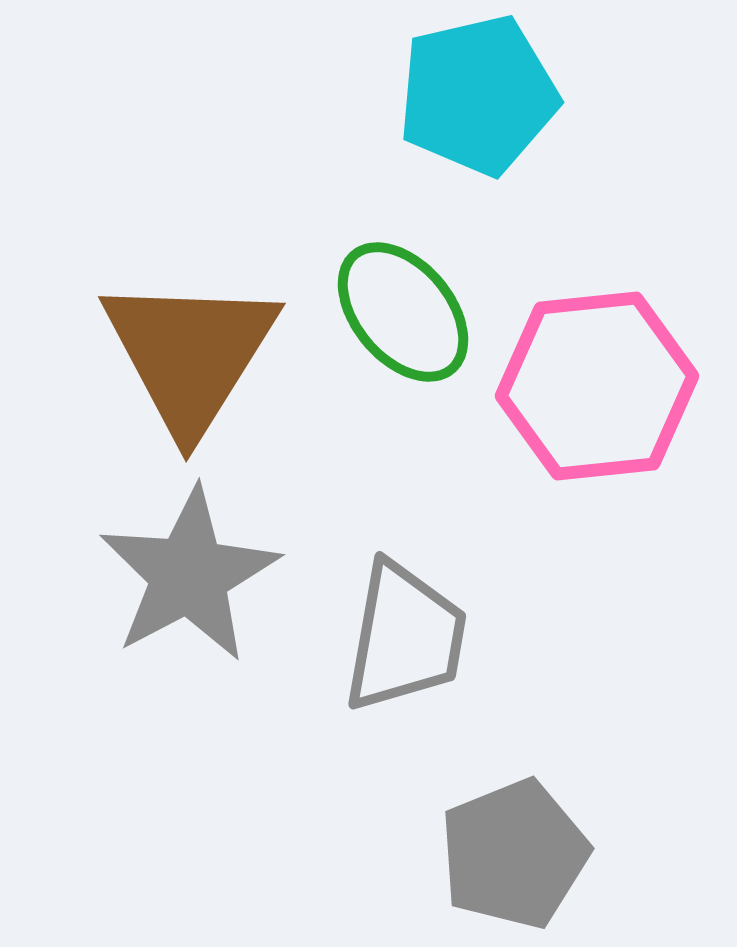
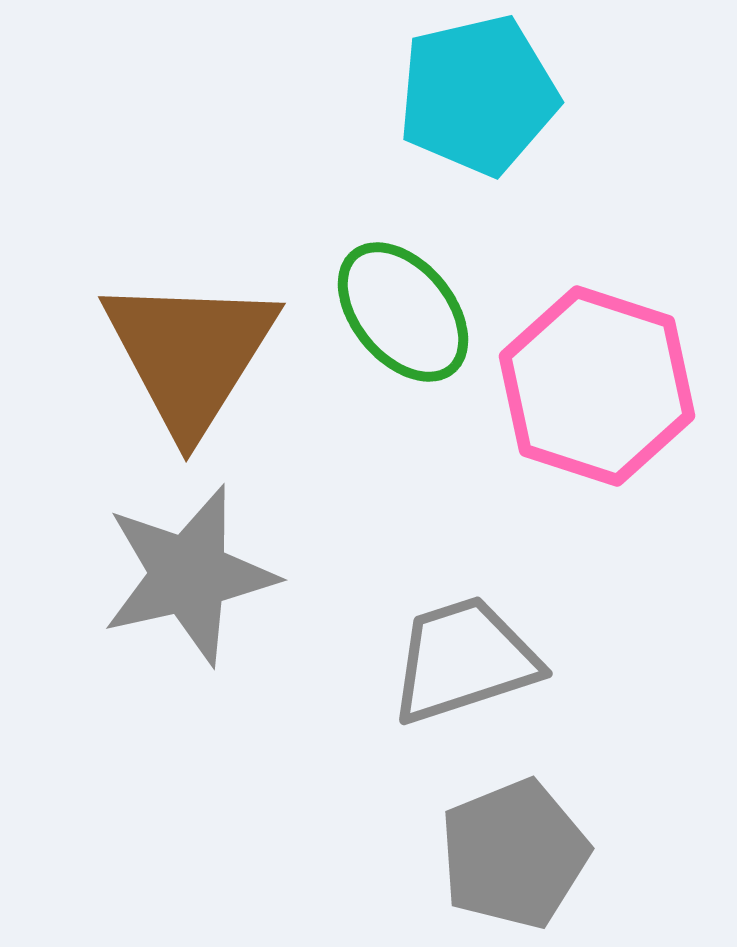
pink hexagon: rotated 24 degrees clockwise
gray star: rotated 15 degrees clockwise
gray trapezoid: moved 59 px right, 23 px down; rotated 118 degrees counterclockwise
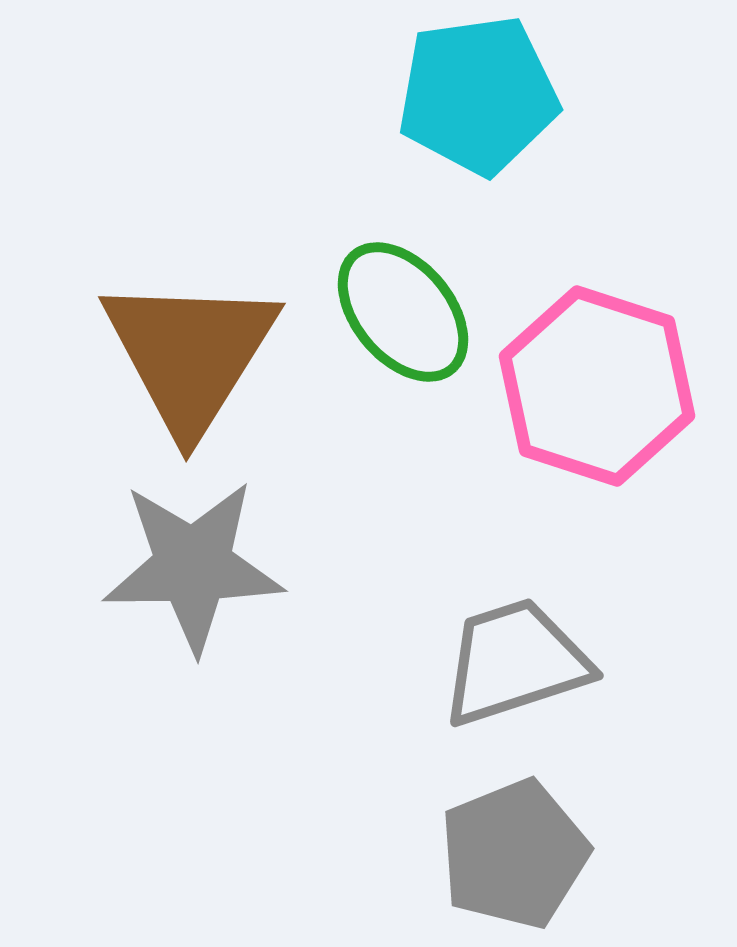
cyan pentagon: rotated 5 degrees clockwise
gray star: moved 4 px right, 9 px up; rotated 12 degrees clockwise
gray trapezoid: moved 51 px right, 2 px down
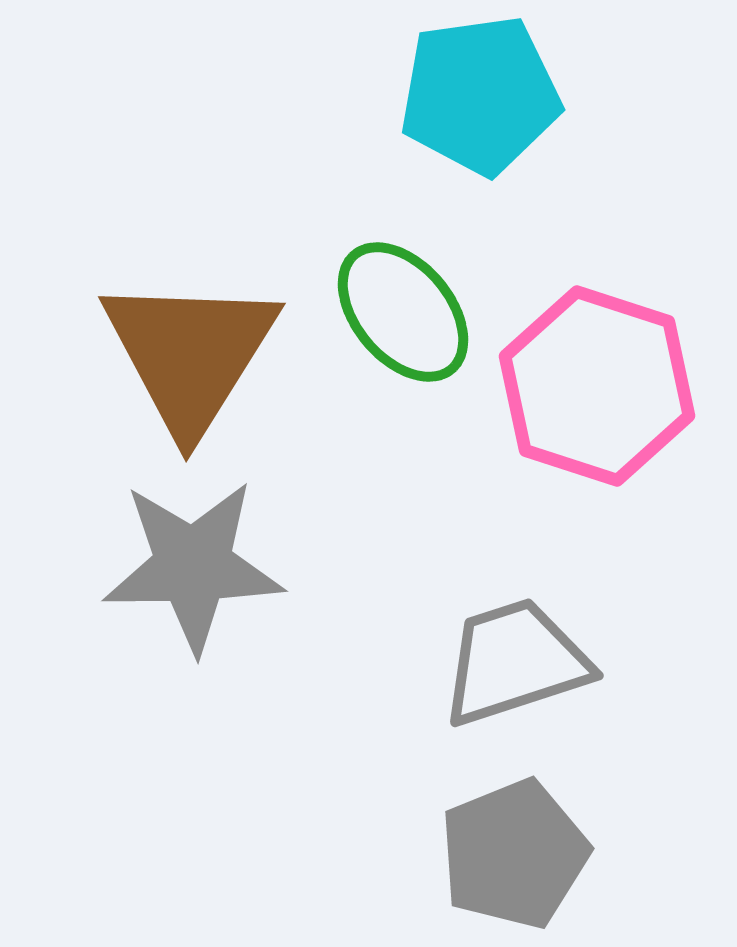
cyan pentagon: moved 2 px right
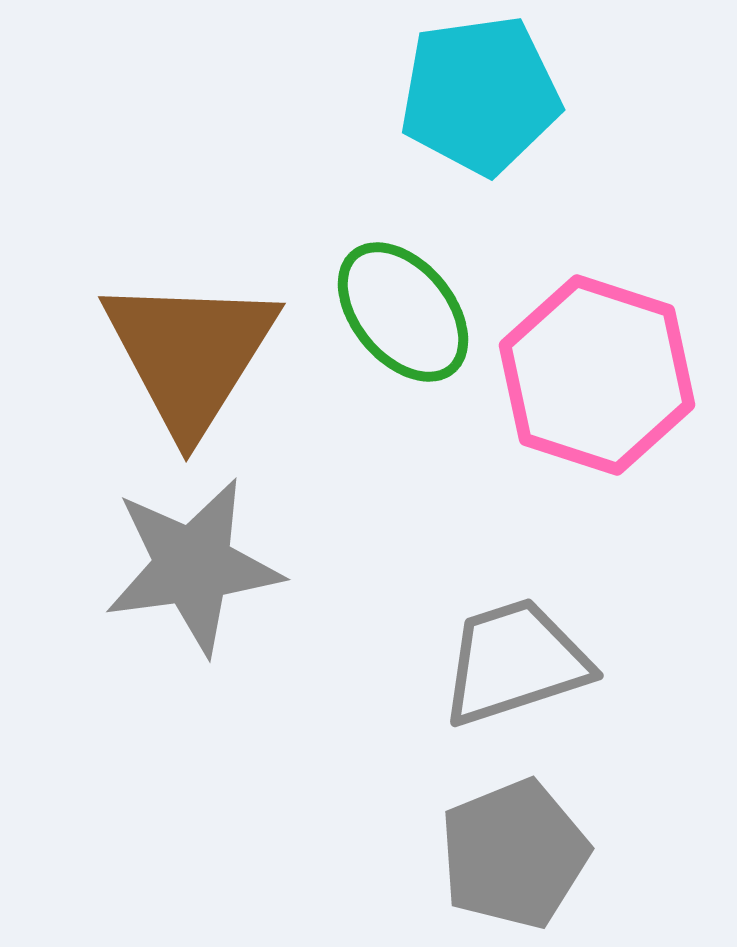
pink hexagon: moved 11 px up
gray star: rotated 7 degrees counterclockwise
